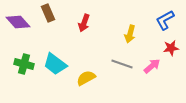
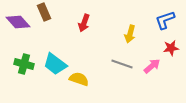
brown rectangle: moved 4 px left, 1 px up
blue L-shape: rotated 10 degrees clockwise
yellow semicircle: moved 7 px left, 1 px down; rotated 48 degrees clockwise
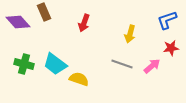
blue L-shape: moved 2 px right
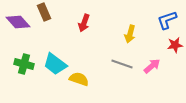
red star: moved 4 px right, 3 px up
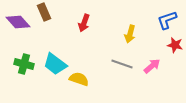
red star: rotated 21 degrees clockwise
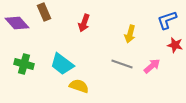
purple diamond: moved 1 px left, 1 px down
cyan trapezoid: moved 7 px right
yellow semicircle: moved 7 px down
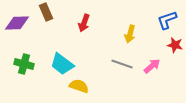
brown rectangle: moved 2 px right
purple diamond: rotated 50 degrees counterclockwise
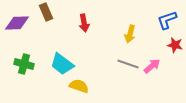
red arrow: rotated 30 degrees counterclockwise
gray line: moved 6 px right
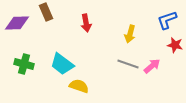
red arrow: moved 2 px right
